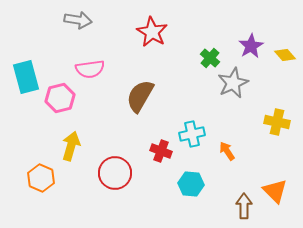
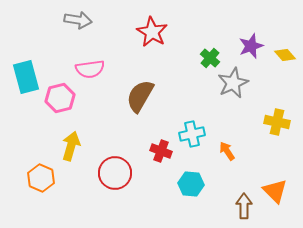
purple star: rotated 10 degrees clockwise
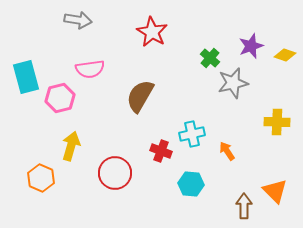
yellow diamond: rotated 30 degrees counterclockwise
gray star: rotated 12 degrees clockwise
yellow cross: rotated 10 degrees counterclockwise
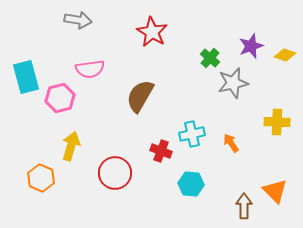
orange arrow: moved 4 px right, 8 px up
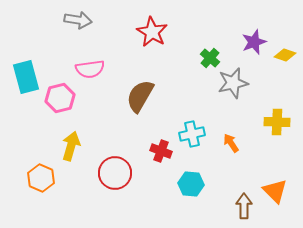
purple star: moved 3 px right, 4 px up
